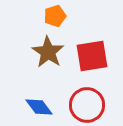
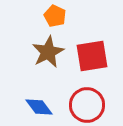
orange pentagon: rotated 30 degrees counterclockwise
brown star: rotated 12 degrees clockwise
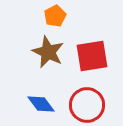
orange pentagon: rotated 20 degrees clockwise
brown star: rotated 20 degrees counterclockwise
blue diamond: moved 2 px right, 3 px up
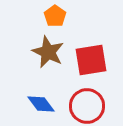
orange pentagon: rotated 10 degrees counterclockwise
red square: moved 1 px left, 4 px down
red circle: moved 1 px down
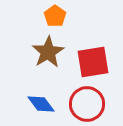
brown star: rotated 16 degrees clockwise
red square: moved 2 px right, 2 px down
red circle: moved 2 px up
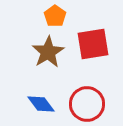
red square: moved 18 px up
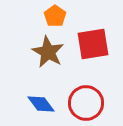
brown star: rotated 12 degrees counterclockwise
red circle: moved 1 px left, 1 px up
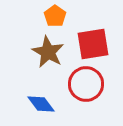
red circle: moved 19 px up
